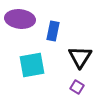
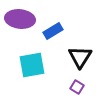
blue rectangle: rotated 48 degrees clockwise
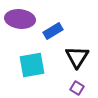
black triangle: moved 3 px left
purple square: moved 1 px down
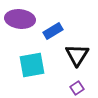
black triangle: moved 2 px up
purple square: rotated 24 degrees clockwise
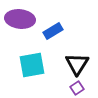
black triangle: moved 9 px down
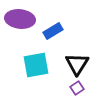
cyan square: moved 4 px right
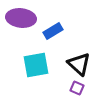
purple ellipse: moved 1 px right, 1 px up
black triangle: moved 2 px right; rotated 20 degrees counterclockwise
purple square: rotated 32 degrees counterclockwise
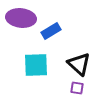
blue rectangle: moved 2 px left
cyan square: rotated 8 degrees clockwise
purple square: rotated 16 degrees counterclockwise
